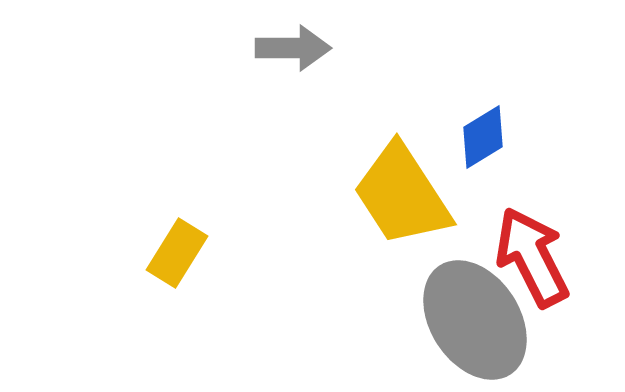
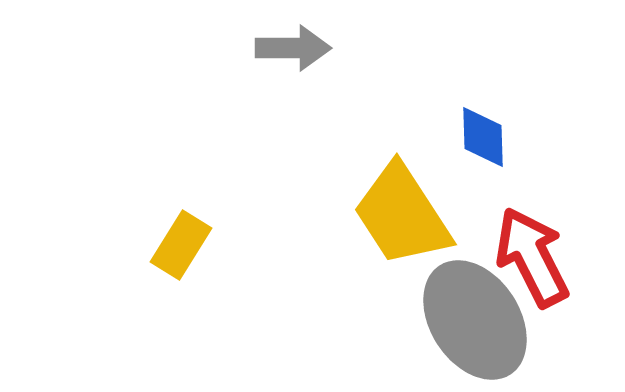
blue diamond: rotated 60 degrees counterclockwise
yellow trapezoid: moved 20 px down
yellow rectangle: moved 4 px right, 8 px up
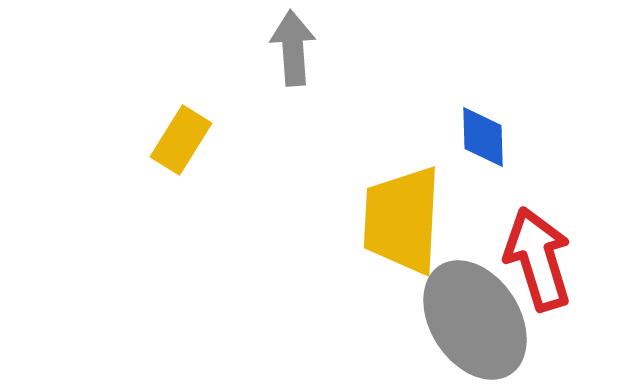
gray arrow: rotated 94 degrees counterclockwise
yellow trapezoid: moved 5 px down; rotated 36 degrees clockwise
yellow rectangle: moved 105 px up
red arrow: moved 6 px right, 2 px down; rotated 10 degrees clockwise
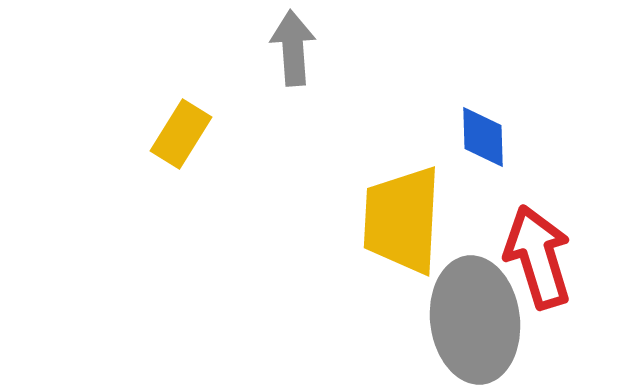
yellow rectangle: moved 6 px up
red arrow: moved 2 px up
gray ellipse: rotated 26 degrees clockwise
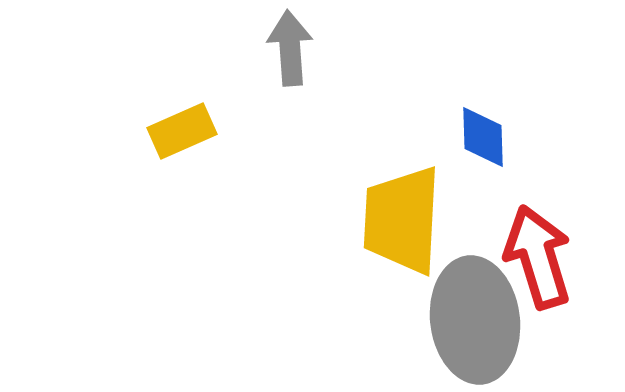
gray arrow: moved 3 px left
yellow rectangle: moved 1 px right, 3 px up; rotated 34 degrees clockwise
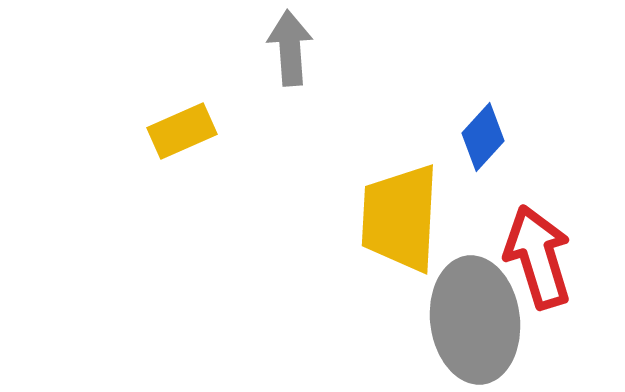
blue diamond: rotated 44 degrees clockwise
yellow trapezoid: moved 2 px left, 2 px up
